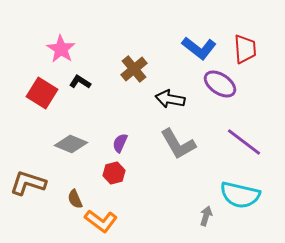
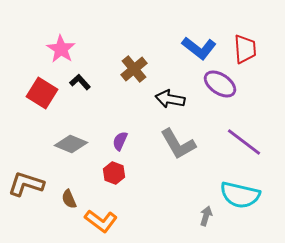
black L-shape: rotated 15 degrees clockwise
purple semicircle: moved 2 px up
red hexagon: rotated 25 degrees counterclockwise
brown L-shape: moved 2 px left, 1 px down
brown semicircle: moved 6 px left
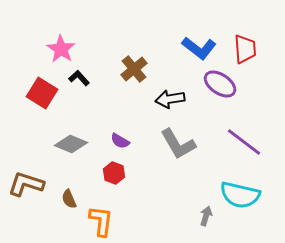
black L-shape: moved 1 px left, 4 px up
black arrow: rotated 20 degrees counterclockwise
purple semicircle: rotated 84 degrees counterclockwise
orange L-shape: rotated 120 degrees counterclockwise
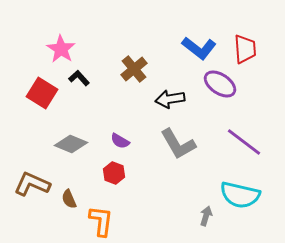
brown L-shape: moved 6 px right; rotated 6 degrees clockwise
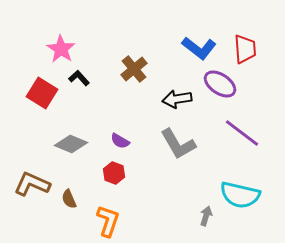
black arrow: moved 7 px right
purple line: moved 2 px left, 9 px up
orange L-shape: moved 7 px right; rotated 12 degrees clockwise
